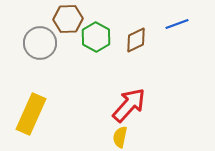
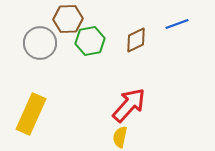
green hexagon: moved 6 px left, 4 px down; rotated 20 degrees clockwise
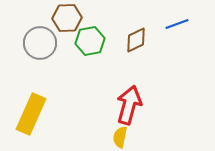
brown hexagon: moved 1 px left, 1 px up
red arrow: rotated 27 degrees counterclockwise
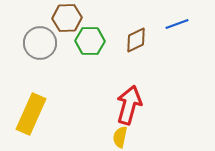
green hexagon: rotated 12 degrees clockwise
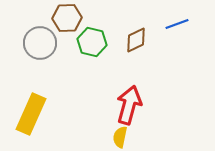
green hexagon: moved 2 px right, 1 px down; rotated 12 degrees clockwise
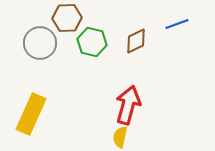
brown diamond: moved 1 px down
red arrow: moved 1 px left
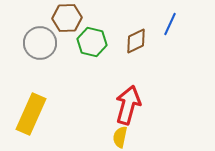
blue line: moved 7 px left; rotated 45 degrees counterclockwise
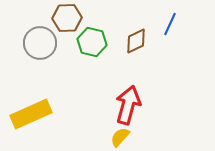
yellow rectangle: rotated 42 degrees clockwise
yellow semicircle: rotated 30 degrees clockwise
